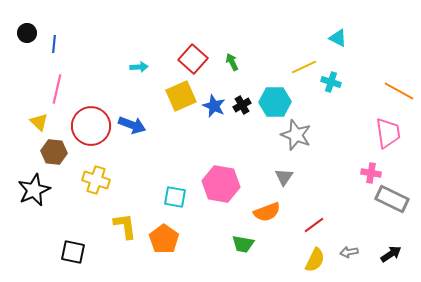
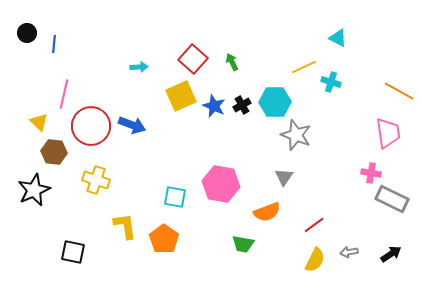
pink line: moved 7 px right, 5 px down
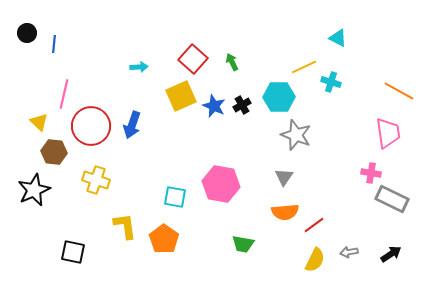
cyan hexagon: moved 4 px right, 5 px up
blue arrow: rotated 88 degrees clockwise
orange semicircle: moved 18 px right; rotated 16 degrees clockwise
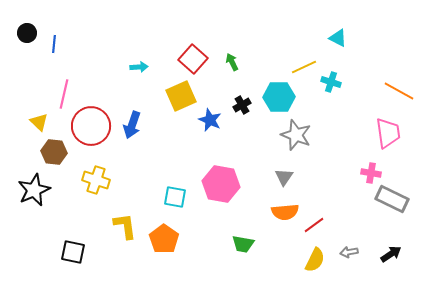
blue star: moved 4 px left, 14 px down
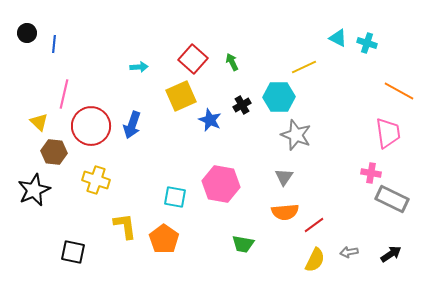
cyan cross: moved 36 px right, 39 px up
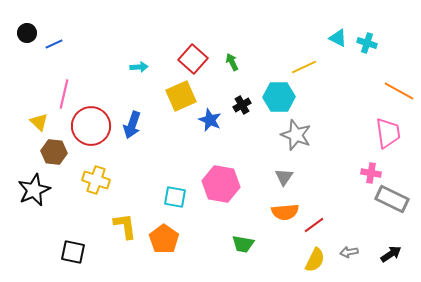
blue line: rotated 60 degrees clockwise
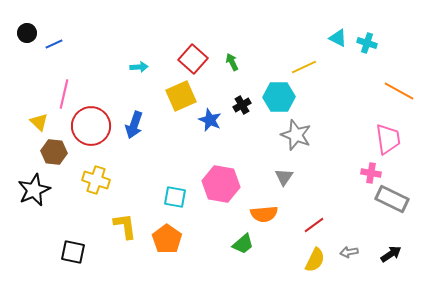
blue arrow: moved 2 px right
pink trapezoid: moved 6 px down
orange semicircle: moved 21 px left, 2 px down
orange pentagon: moved 3 px right
green trapezoid: rotated 50 degrees counterclockwise
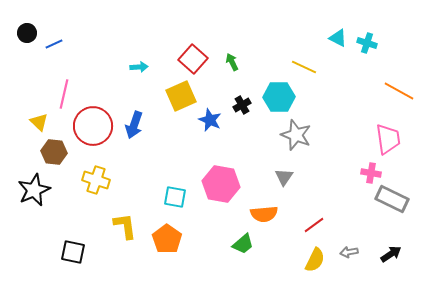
yellow line: rotated 50 degrees clockwise
red circle: moved 2 px right
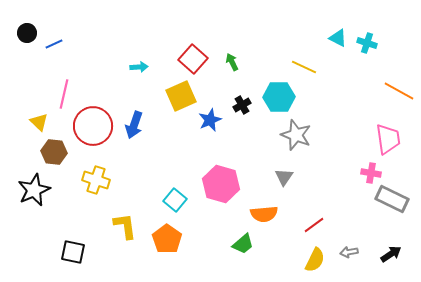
blue star: rotated 25 degrees clockwise
pink hexagon: rotated 6 degrees clockwise
cyan square: moved 3 px down; rotated 30 degrees clockwise
